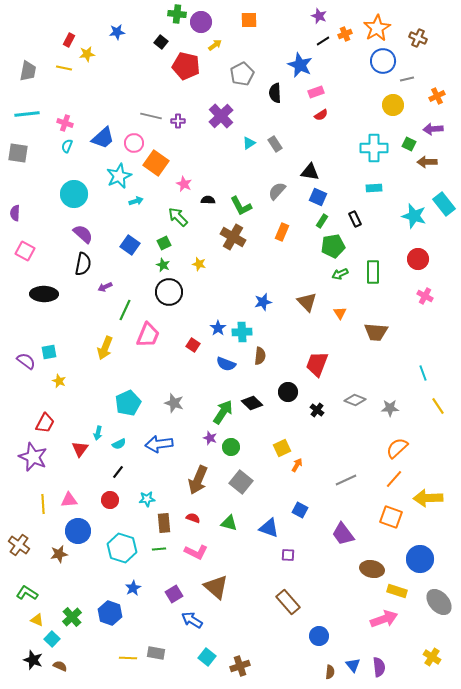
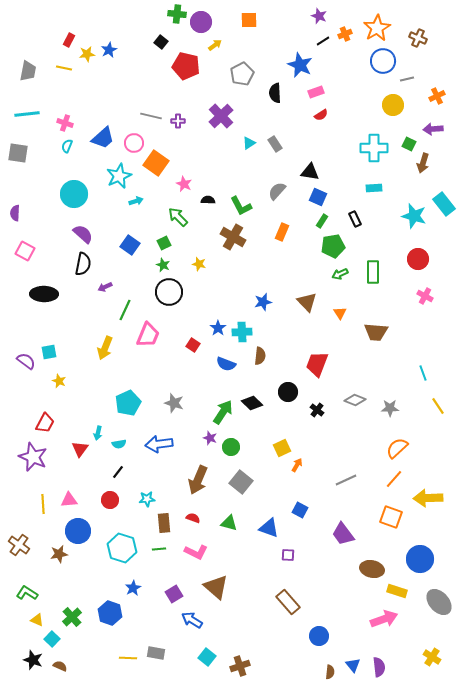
blue star at (117, 32): moved 8 px left, 18 px down; rotated 21 degrees counterclockwise
brown arrow at (427, 162): moved 4 px left, 1 px down; rotated 72 degrees counterclockwise
cyan semicircle at (119, 444): rotated 16 degrees clockwise
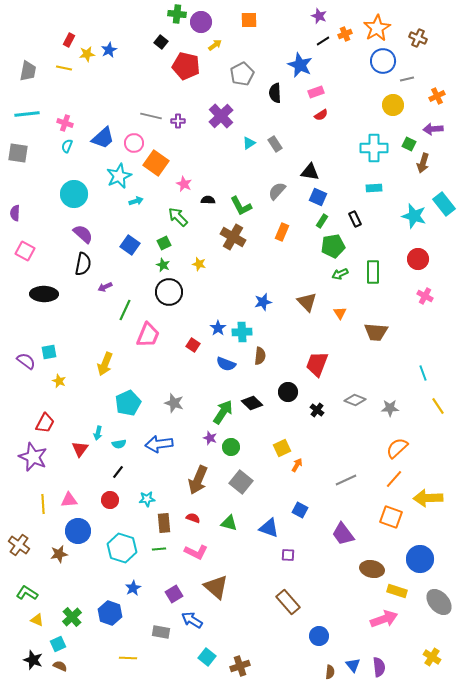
yellow arrow at (105, 348): moved 16 px down
cyan square at (52, 639): moved 6 px right, 5 px down; rotated 21 degrees clockwise
gray rectangle at (156, 653): moved 5 px right, 21 px up
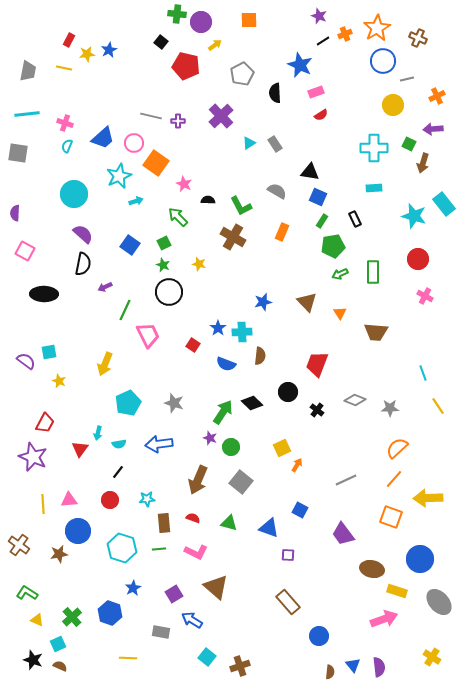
gray semicircle at (277, 191): rotated 78 degrees clockwise
pink trapezoid at (148, 335): rotated 48 degrees counterclockwise
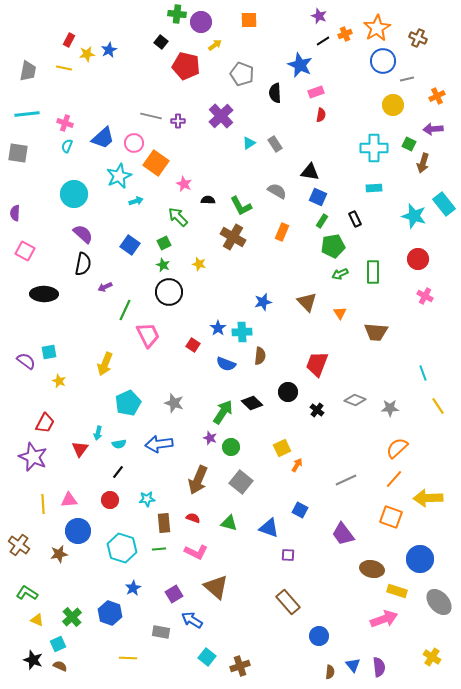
gray pentagon at (242, 74): rotated 25 degrees counterclockwise
red semicircle at (321, 115): rotated 48 degrees counterclockwise
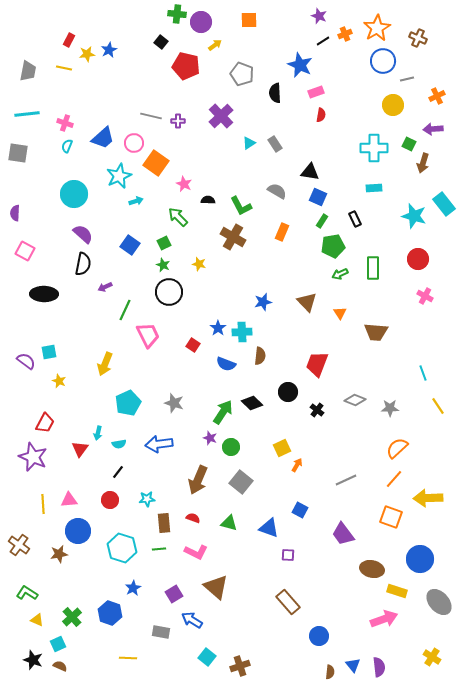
green rectangle at (373, 272): moved 4 px up
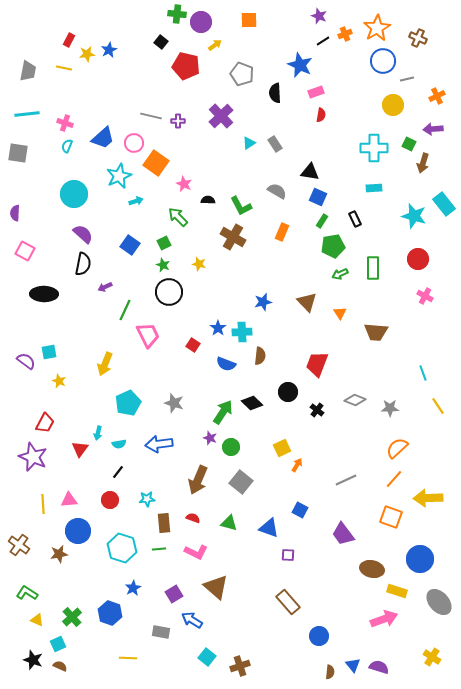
purple semicircle at (379, 667): rotated 66 degrees counterclockwise
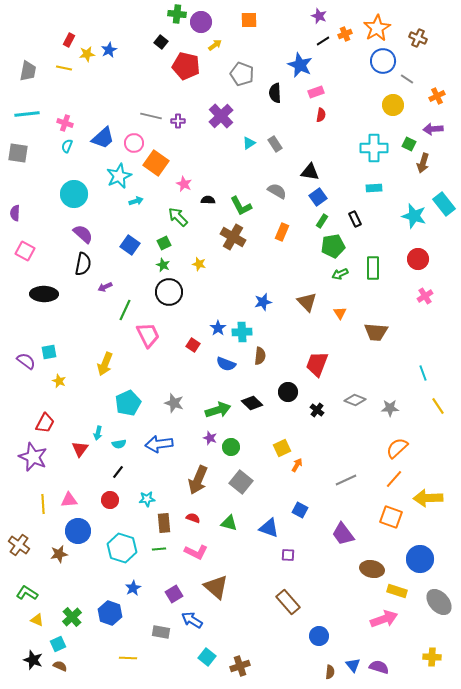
gray line at (407, 79): rotated 48 degrees clockwise
blue square at (318, 197): rotated 30 degrees clockwise
pink cross at (425, 296): rotated 28 degrees clockwise
green arrow at (223, 412): moved 5 px left, 2 px up; rotated 40 degrees clockwise
yellow cross at (432, 657): rotated 30 degrees counterclockwise
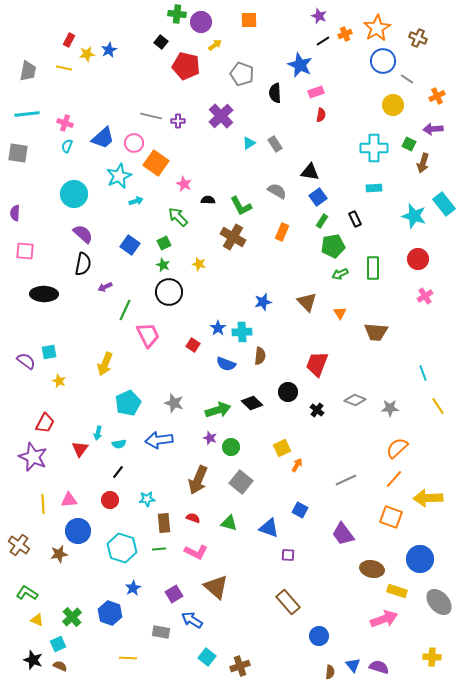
pink square at (25, 251): rotated 24 degrees counterclockwise
blue arrow at (159, 444): moved 4 px up
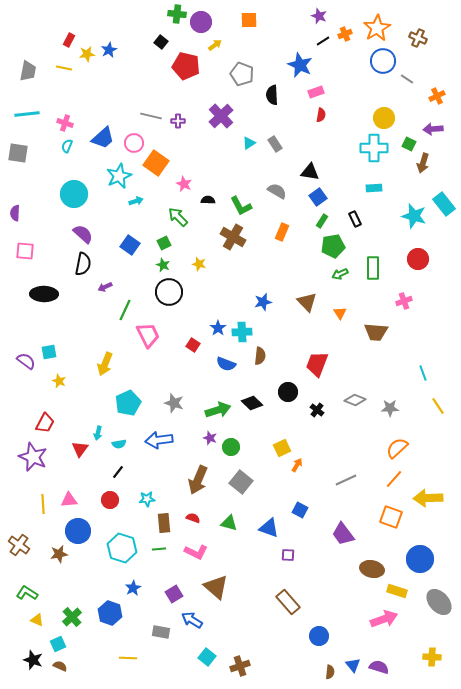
black semicircle at (275, 93): moved 3 px left, 2 px down
yellow circle at (393, 105): moved 9 px left, 13 px down
pink cross at (425, 296): moved 21 px left, 5 px down; rotated 14 degrees clockwise
